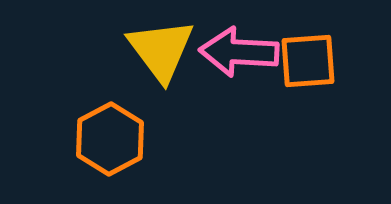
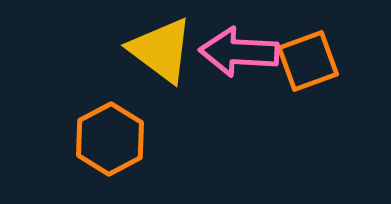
yellow triangle: rotated 16 degrees counterclockwise
orange square: rotated 16 degrees counterclockwise
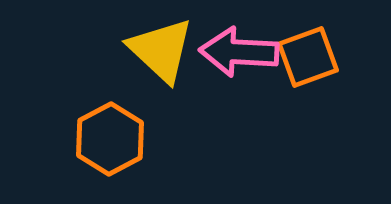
yellow triangle: rotated 6 degrees clockwise
orange square: moved 4 px up
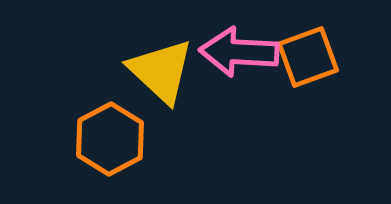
yellow triangle: moved 21 px down
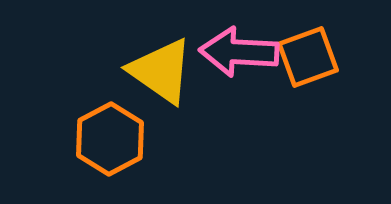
yellow triangle: rotated 8 degrees counterclockwise
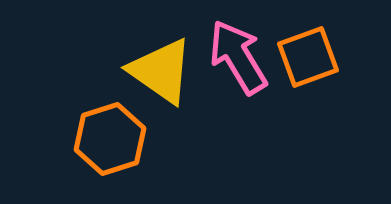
pink arrow: moved 1 px left, 5 px down; rotated 56 degrees clockwise
orange hexagon: rotated 10 degrees clockwise
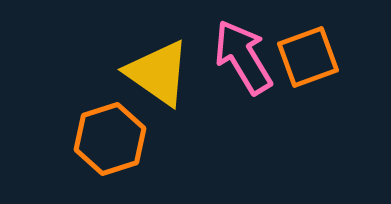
pink arrow: moved 5 px right
yellow triangle: moved 3 px left, 2 px down
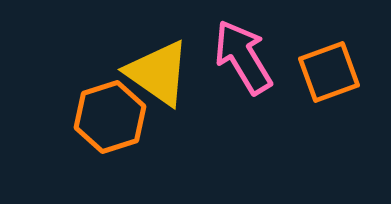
orange square: moved 21 px right, 15 px down
orange hexagon: moved 22 px up
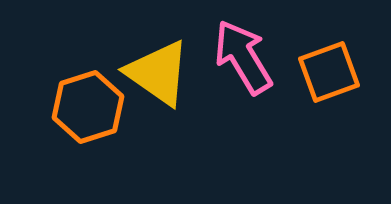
orange hexagon: moved 22 px left, 10 px up
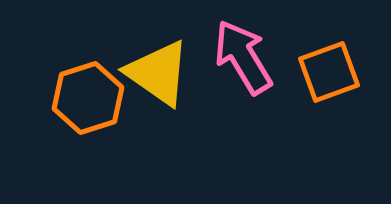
orange hexagon: moved 9 px up
